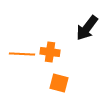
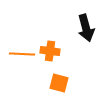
black arrow: moved 1 px left; rotated 52 degrees counterclockwise
orange cross: moved 1 px up
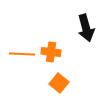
orange cross: moved 1 px right, 1 px down
orange square: rotated 24 degrees clockwise
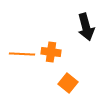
black arrow: moved 1 px up
orange square: moved 9 px right
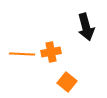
orange cross: rotated 18 degrees counterclockwise
orange square: moved 1 px left, 1 px up
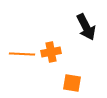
black arrow: rotated 12 degrees counterclockwise
orange square: moved 5 px right, 1 px down; rotated 30 degrees counterclockwise
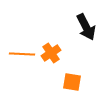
orange cross: moved 1 px down; rotated 24 degrees counterclockwise
orange square: moved 1 px up
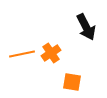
orange line: rotated 15 degrees counterclockwise
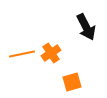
orange square: rotated 24 degrees counterclockwise
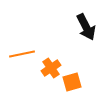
orange cross: moved 15 px down
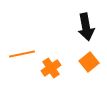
black arrow: rotated 16 degrees clockwise
orange square: moved 17 px right, 20 px up; rotated 24 degrees counterclockwise
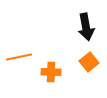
orange line: moved 3 px left, 3 px down
orange cross: moved 4 px down; rotated 36 degrees clockwise
